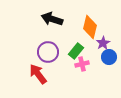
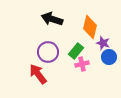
purple star: rotated 24 degrees counterclockwise
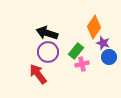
black arrow: moved 5 px left, 14 px down
orange diamond: moved 4 px right; rotated 20 degrees clockwise
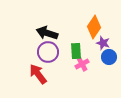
green rectangle: rotated 42 degrees counterclockwise
pink cross: rotated 16 degrees counterclockwise
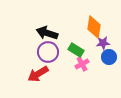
orange diamond: rotated 25 degrees counterclockwise
purple star: rotated 24 degrees counterclockwise
green rectangle: moved 1 px up; rotated 56 degrees counterclockwise
red arrow: rotated 85 degrees counterclockwise
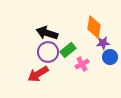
green rectangle: moved 8 px left; rotated 70 degrees counterclockwise
blue circle: moved 1 px right
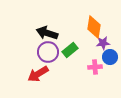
green rectangle: moved 2 px right
pink cross: moved 13 px right, 3 px down; rotated 24 degrees clockwise
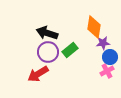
pink cross: moved 12 px right, 4 px down; rotated 24 degrees counterclockwise
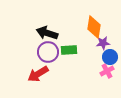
green rectangle: moved 1 px left; rotated 35 degrees clockwise
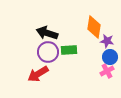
purple star: moved 4 px right, 2 px up; rotated 16 degrees clockwise
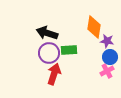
purple circle: moved 1 px right, 1 px down
red arrow: moved 16 px right; rotated 140 degrees clockwise
